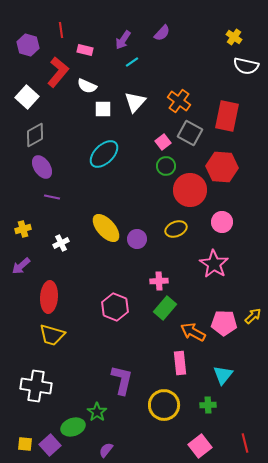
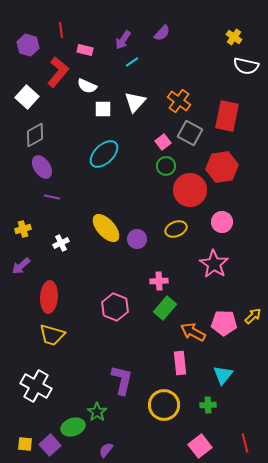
red hexagon at (222, 167): rotated 12 degrees counterclockwise
white cross at (36, 386): rotated 20 degrees clockwise
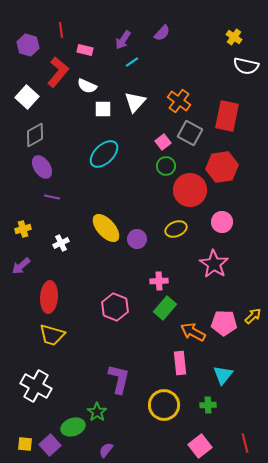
purple L-shape at (122, 380): moved 3 px left, 1 px up
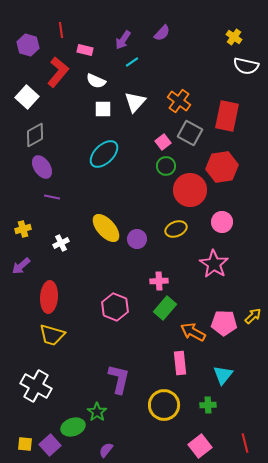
white semicircle at (87, 86): moved 9 px right, 5 px up
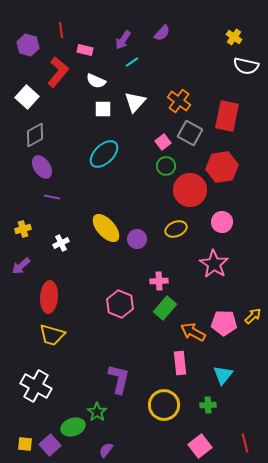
pink hexagon at (115, 307): moved 5 px right, 3 px up
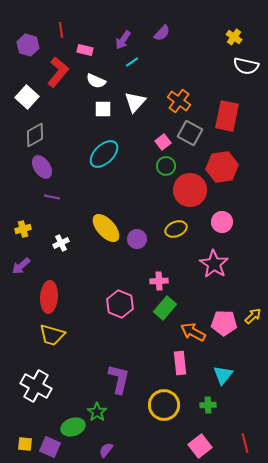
purple square at (50, 445): moved 2 px down; rotated 25 degrees counterclockwise
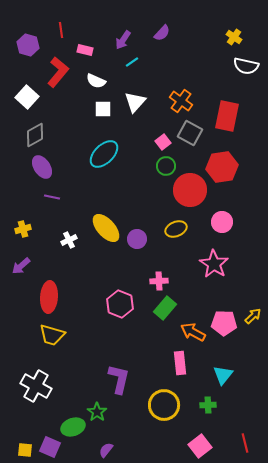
orange cross at (179, 101): moved 2 px right
white cross at (61, 243): moved 8 px right, 3 px up
yellow square at (25, 444): moved 6 px down
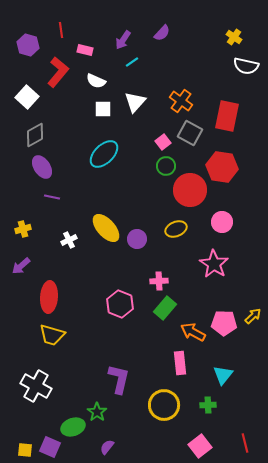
red hexagon at (222, 167): rotated 16 degrees clockwise
purple semicircle at (106, 450): moved 1 px right, 3 px up
